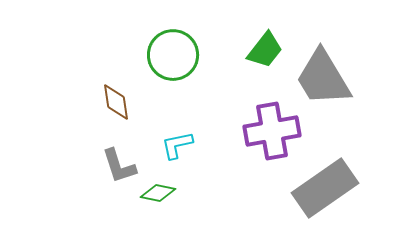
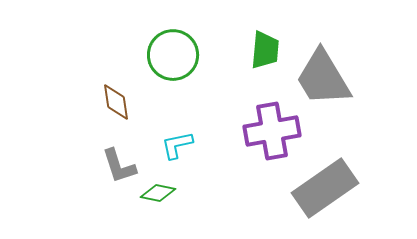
green trapezoid: rotated 33 degrees counterclockwise
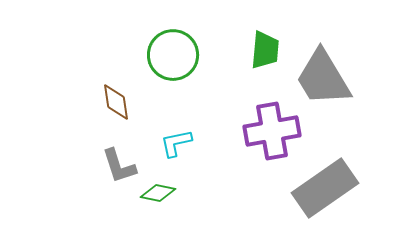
cyan L-shape: moved 1 px left, 2 px up
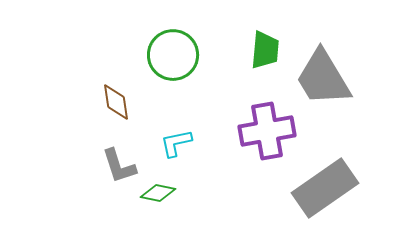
purple cross: moved 5 px left
